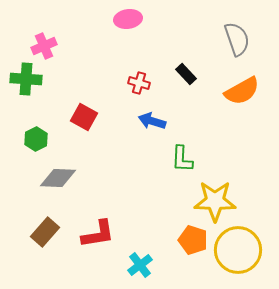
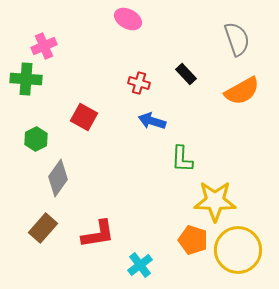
pink ellipse: rotated 36 degrees clockwise
gray diamond: rotated 57 degrees counterclockwise
brown rectangle: moved 2 px left, 4 px up
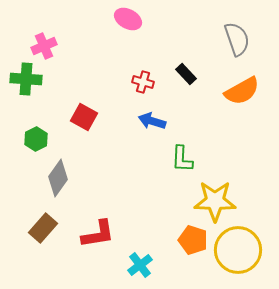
red cross: moved 4 px right, 1 px up
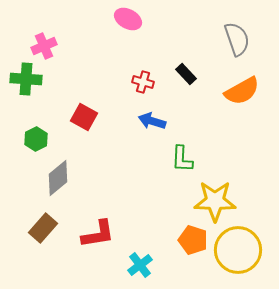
gray diamond: rotated 15 degrees clockwise
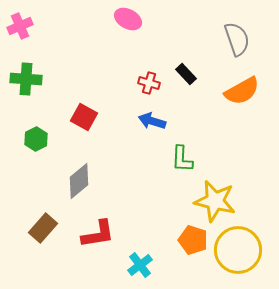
pink cross: moved 24 px left, 20 px up
red cross: moved 6 px right, 1 px down
gray diamond: moved 21 px right, 3 px down
yellow star: rotated 12 degrees clockwise
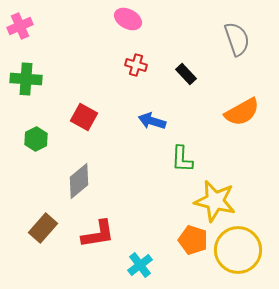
red cross: moved 13 px left, 18 px up
orange semicircle: moved 21 px down
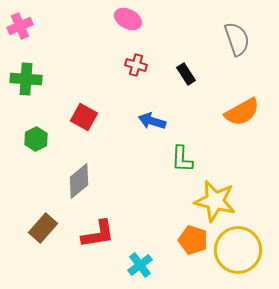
black rectangle: rotated 10 degrees clockwise
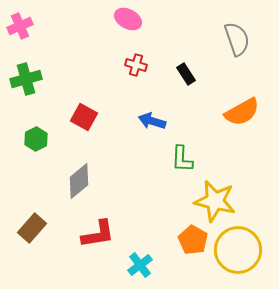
green cross: rotated 20 degrees counterclockwise
brown rectangle: moved 11 px left
orange pentagon: rotated 12 degrees clockwise
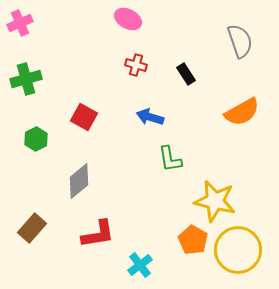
pink cross: moved 3 px up
gray semicircle: moved 3 px right, 2 px down
blue arrow: moved 2 px left, 4 px up
green L-shape: moved 12 px left; rotated 12 degrees counterclockwise
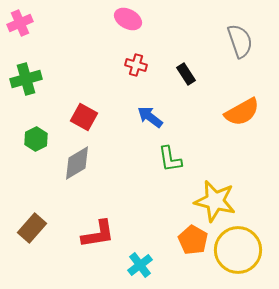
blue arrow: rotated 20 degrees clockwise
gray diamond: moved 2 px left, 18 px up; rotated 9 degrees clockwise
